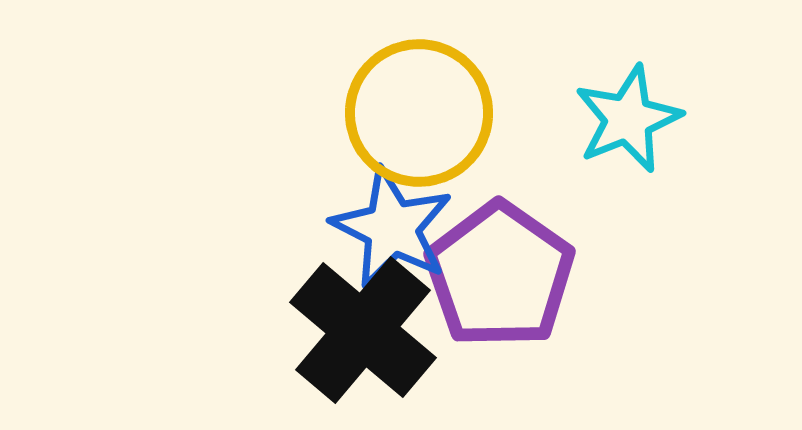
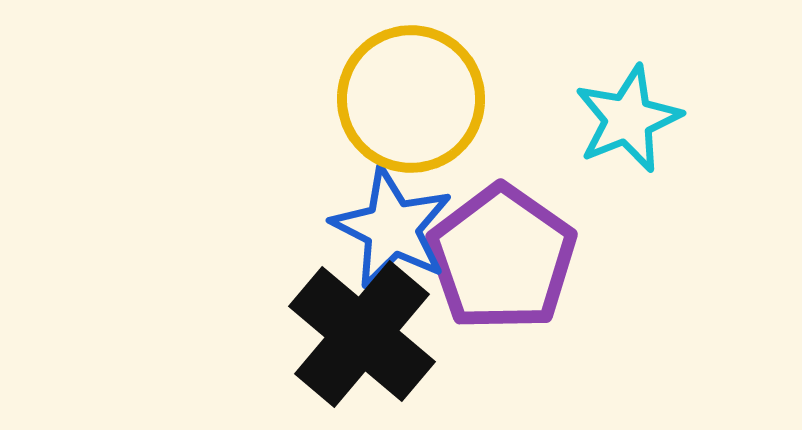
yellow circle: moved 8 px left, 14 px up
purple pentagon: moved 2 px right, 17 px up
black cross: moved 1 px left, 4 px down
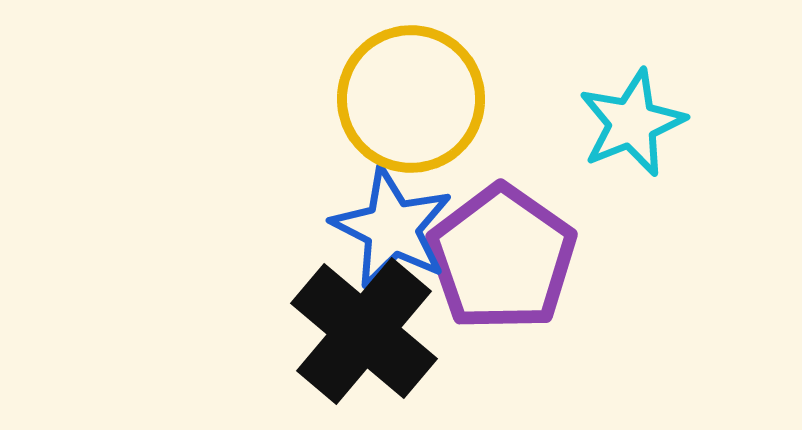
cyan star: moved 4 px right, 4 px down
black cross: moved 2 px right, 3 px up
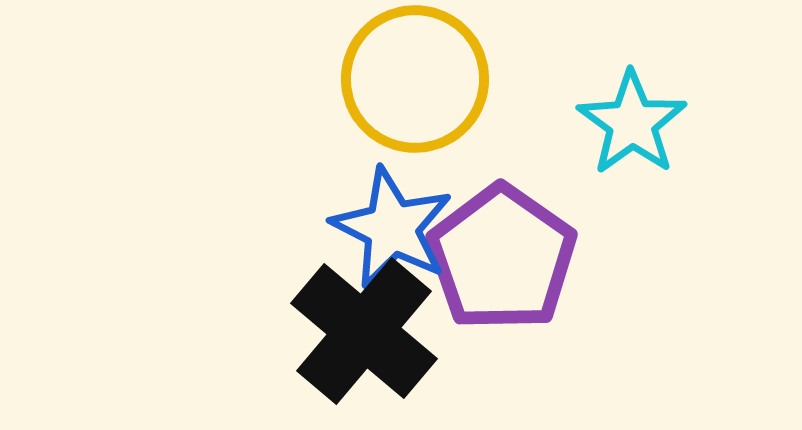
yellow circle: moved 4 px right, 20 px up
cyan star: rotated 14 degrees counterclockwise
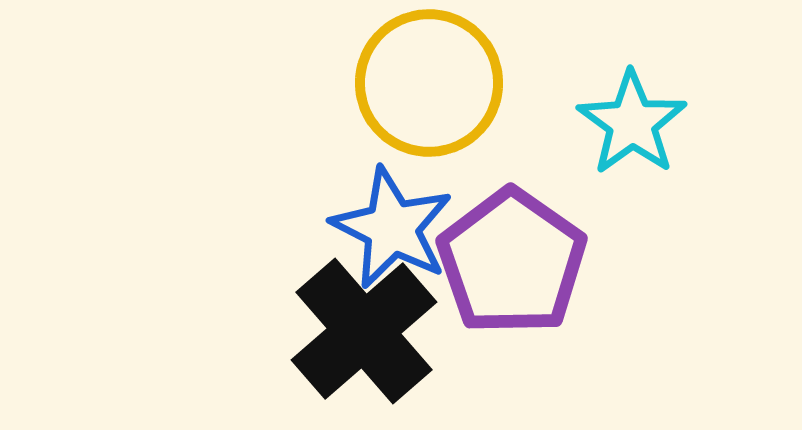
yellow circle: moved 14 px right, 4 px down
purple pentagon: moved 10 px right, 4 px down
black cross: rotated 9 degrees clockwise
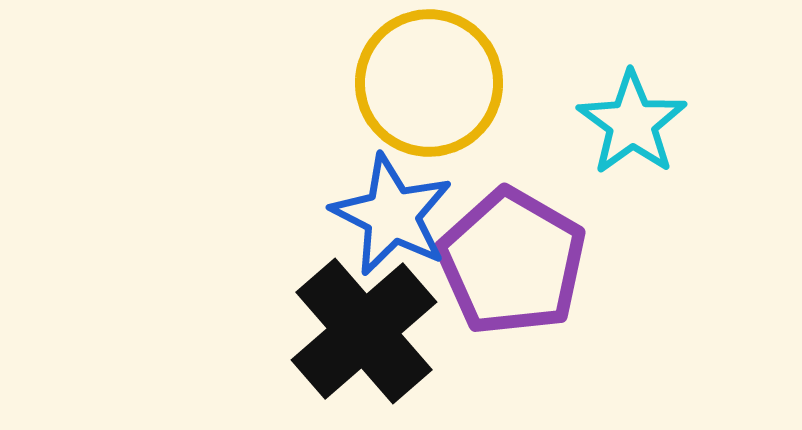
blue star: moved 13 px up
purple pentagon: rotated 5 degrees counterclockwise
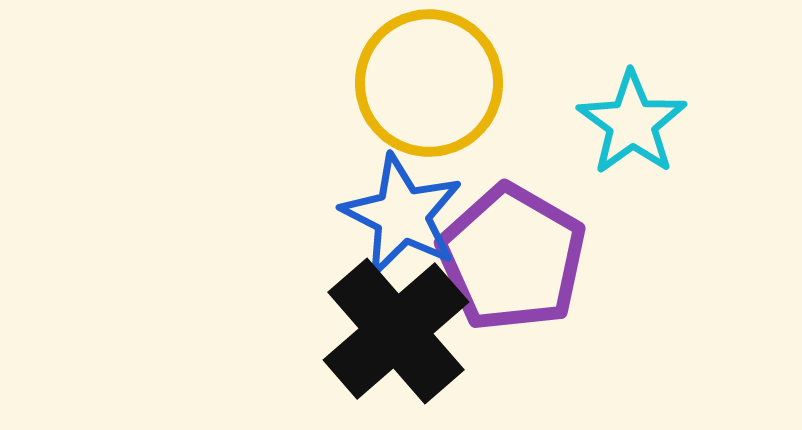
blue star: moved 10 px right
purple pentagon: moved 4 px up
black cross: moved 32 px right
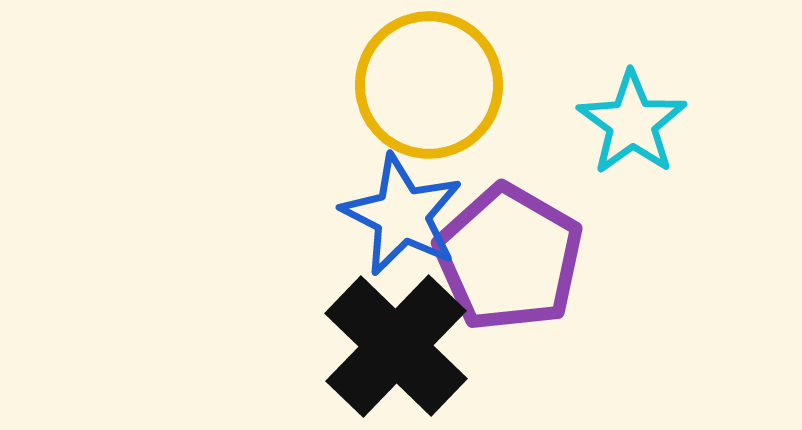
yellow circle: moved 2 px down
purple pentagon: moved 3 px left
black cross: moved 15 px down; rotated 5 degrees counterclockwise
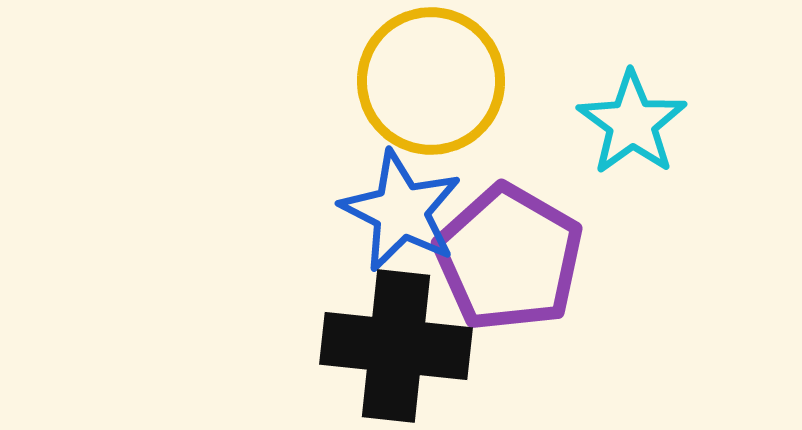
yellow circle: moved 2 px right, 4 px up
blue star: moved 1 px left, 4 px up
black cross: rotated 38 degrees counterclockwise
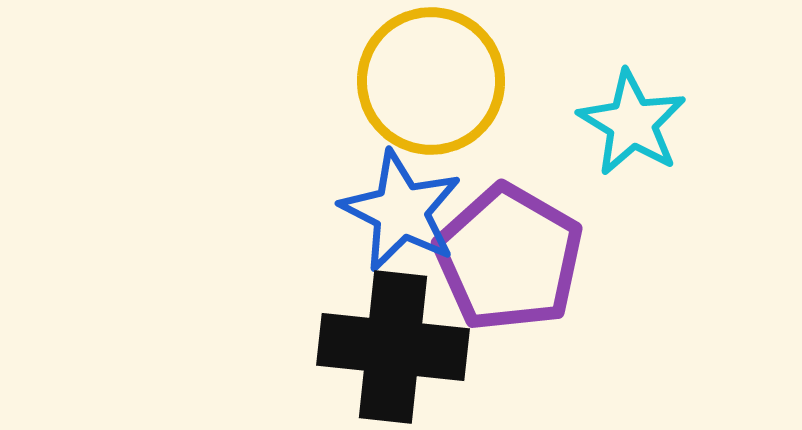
cyan star: rotated 5 degrees counterclockwise
black cross: moved 3 px left, 1 px down
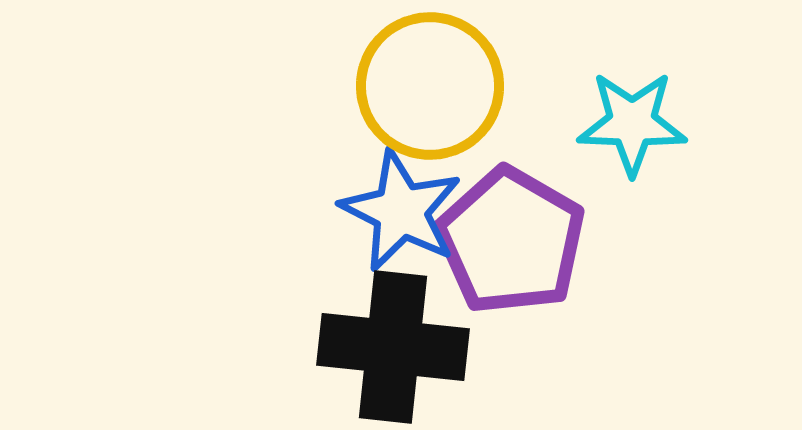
yellow circle: moved 1 px left, 5 px down
cyan star: rotated 29 degrees counterclockwise
purple pentagon: moved 2 px right, 17 px up
